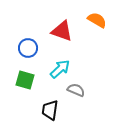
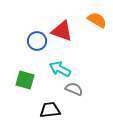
blue circle: moved 9 px right, 7 px up
cyan arrow: rotated 110 degrees counterclockwise
gray semicircle: moved 2 px left, 1 px up
black trapezoid: rotated 75 degrees clockwise
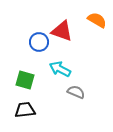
blue circle: moved 2 px right, 1 px down
gray semicircle: moved 2 px right, 3 px down
black trapezoid: moved 25 px left
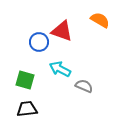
orange semicircle: moved 3 px right
gray semicircle: moved 8 px right, 6 px up
black trapezoid: moved 2 px right, 1 px up
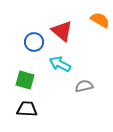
red triangle: rotated 20 degrees clockwise
blue circle: moved 5 px left
cyan arrow: moved 5 px up
gray semicircle: rotated 36 degrees counterclockwise
black trapezoid: rotated 10 degrees clockwise
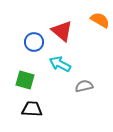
black trapezoid: moved 5 px right
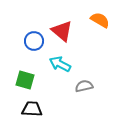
blue circle: moved 1 px up
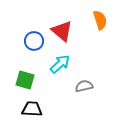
orange semicircle: rotated 42 degrees clockwise
cyan arrow: rotated 110 degrees clockwise
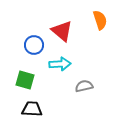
blue circle: moved 4 px down
cyan arrow: rotated 40 degrees clockwise
